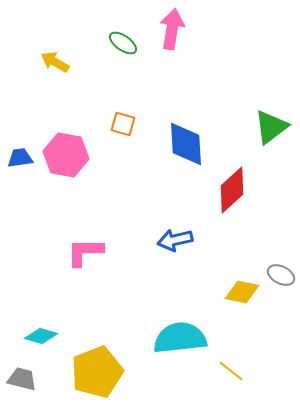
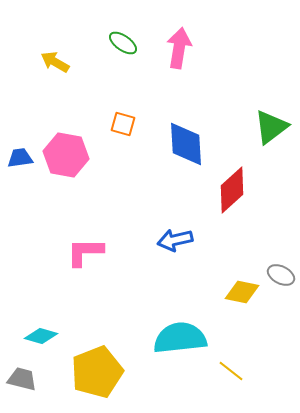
pink arrow: moved 7 px right, 19 px down
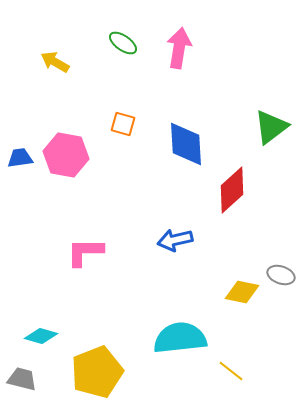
gray ellipse: rotated 8 degrees counterclockwise
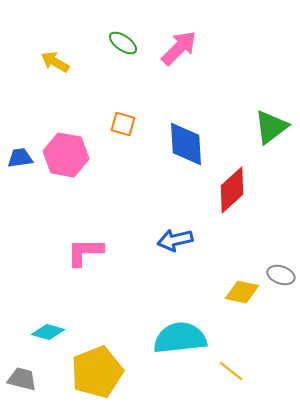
pink arrow: rotated 36 degrees clockwise
cyan diamond: moved 7 px right, 4 px up
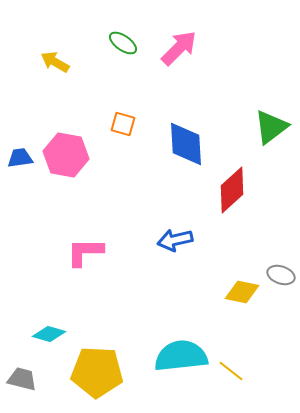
cyan diamond: moved 1 px right, 2 px down
cyan semicircle: moved 1 px right, 18 px down
yellow pentagon: rotated 24 degrees clockwise
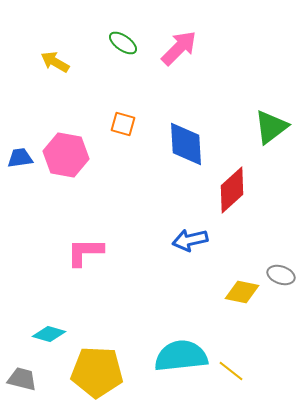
blue arrow: moved 15 px right
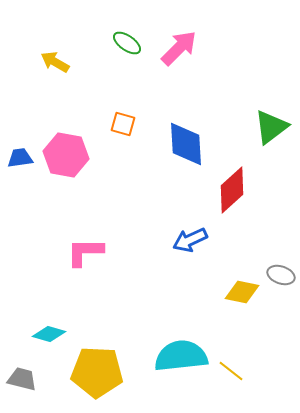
green ellipse: moved 4 px right
blue arrow: rotated 12 degrees counterclockwise
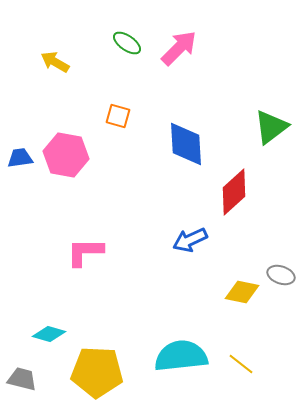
orange square: moved 5 px left, 8 px up
red diamond: moved 2 px right, 2 px down
yellow line: moved 10 px right, 7 px up
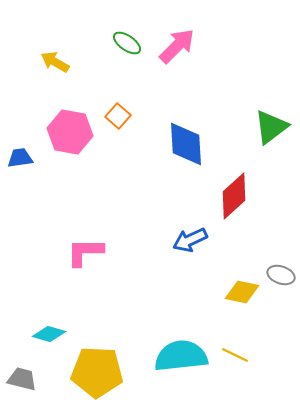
pink arrow: moved 2 px left, 2 px up
orange square: rotated 25 degrees clockwise
pink hexagon: moved 4 px right, 23 px up
red diamond: moved 4 px down
yellow line: moved 6 px left, 9 px up; rotated 12 degrees counterclockwise
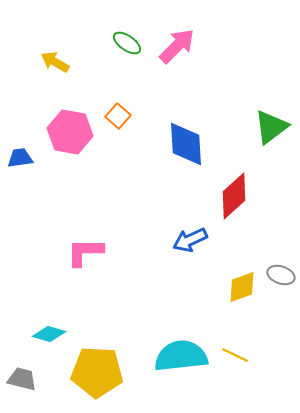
yellow diamond: moved 5 px up; rotated 32 degrees counterclockwise
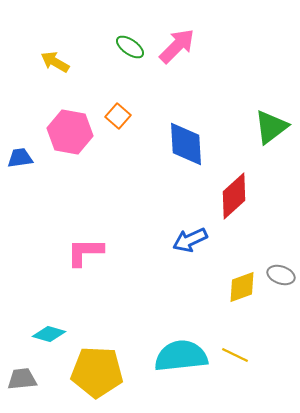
green ellipse: moved 3 px right, 4 px down
gray trapezoid: rotated 20 degrees counterclockwise
